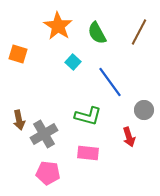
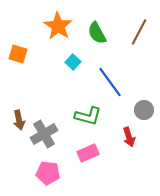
pink rectangle: rotated 30 degrees counterclockwise
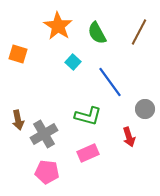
gray circle: moved 1 px right, 1 px up
brown arrow: moved 1 px left
pink pentagon: moved 1 px left, 1 px up
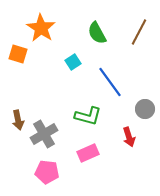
orange star: moved 17 px left, 2 px down
cyan square: rotated 14 degrees clockwise
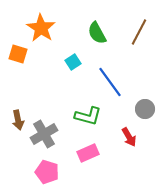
red arrow: rotated 12 degrees counterclockwise
pink pentagon: rotated 10 degrees clockwise
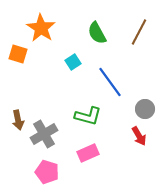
red arrow: moved 10 px right, 1 px up
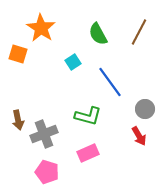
green semicircle: moved 1 px right, 1 px down
gray cross: rotated 8 degrees clockwise
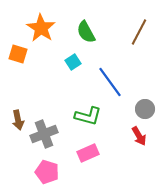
green semicircle: moved 12 px left, 2 px up
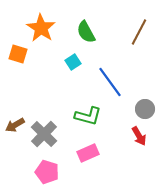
brown arrow: moved 3 px left, 5 px down; rotated 72 degrees clockwise
gray cross: rotated 24 degrees counterclockwise
